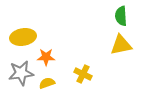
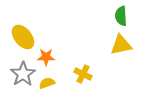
yellow ellipse: rotated 60 degrees clockwise
gray star: moved 2 px right, 1 px down; rotated 25 degrees counterclockwise
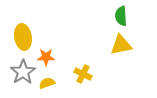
yellow ellipse: rotated 30 degrees clockwise
gray star: moved 2 px up
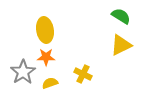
green semicircle: rotated 126 degrees clockwise
yellow ellipse: moved 22 px right, 7 px up
yellow triangle: rotated 15 degrees counterclockwise
yellow semicircle: moved 3 px right
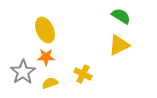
yellow ellipse: rotated 15 degrees counterclockwise
yellow triangle: moved 2 px left
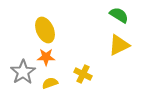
green semicircle: moved 2 px left, 1 px up
